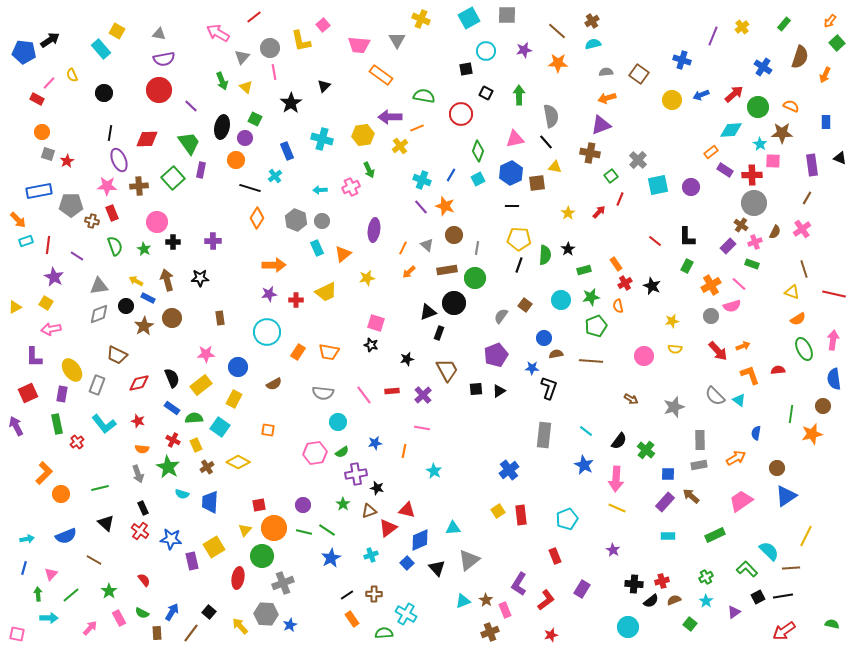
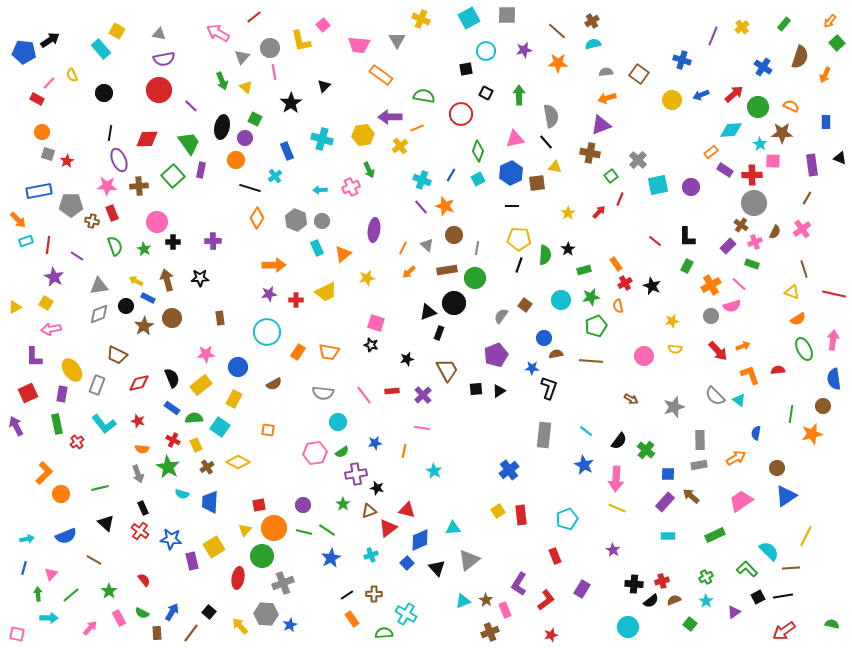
green square at (173, 178): moved 2 px up
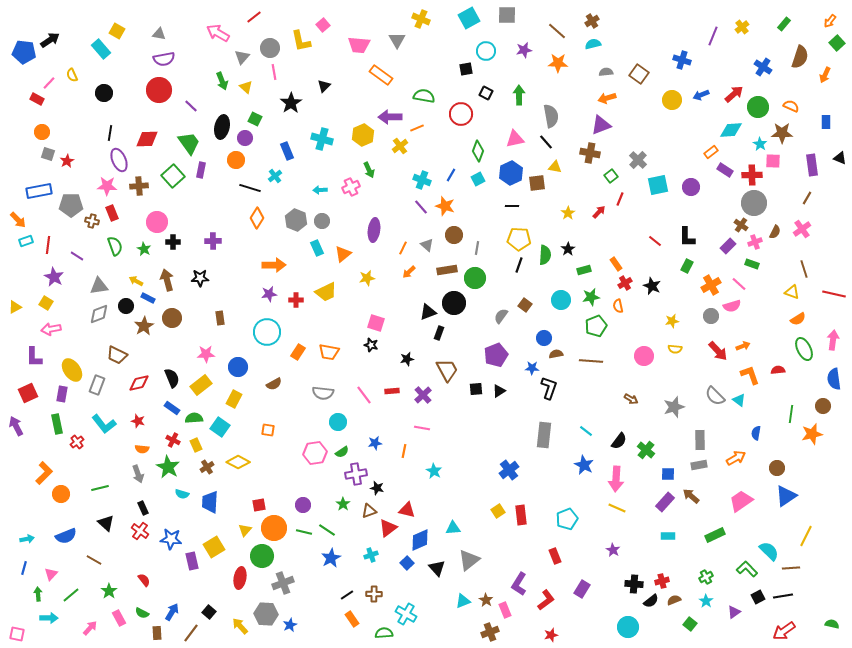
yellow hexagon at (363, 135): rotated 15 degrees counterclockwise
red ellipse at (238, 578): moved 2 px right
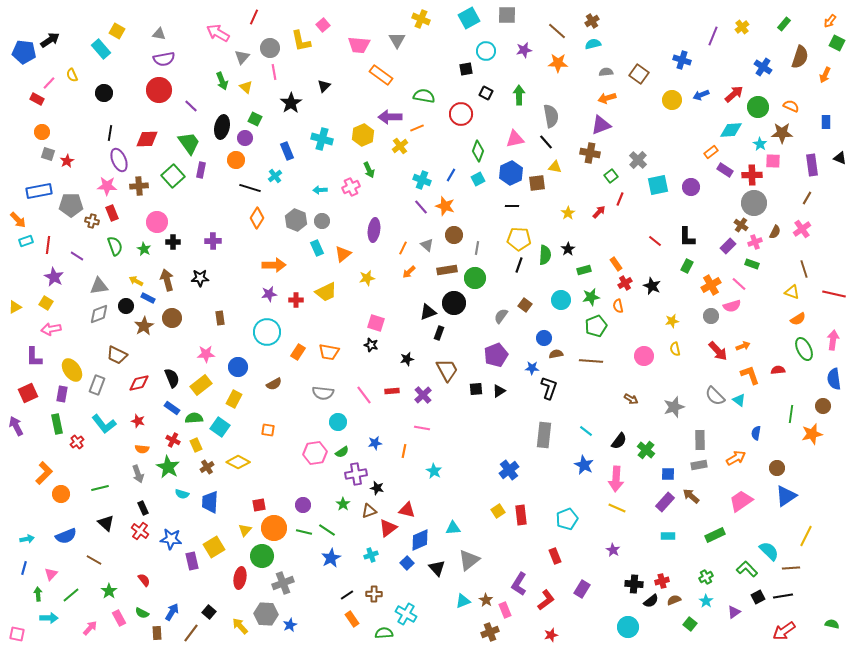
red line at (254, 17): rotated 28 degrees counterclockwise
green square at (837, 43): rotated 21 degrees counterclockwise
yellow semicircle at (675, 349): rotated 72 degrees clockwise
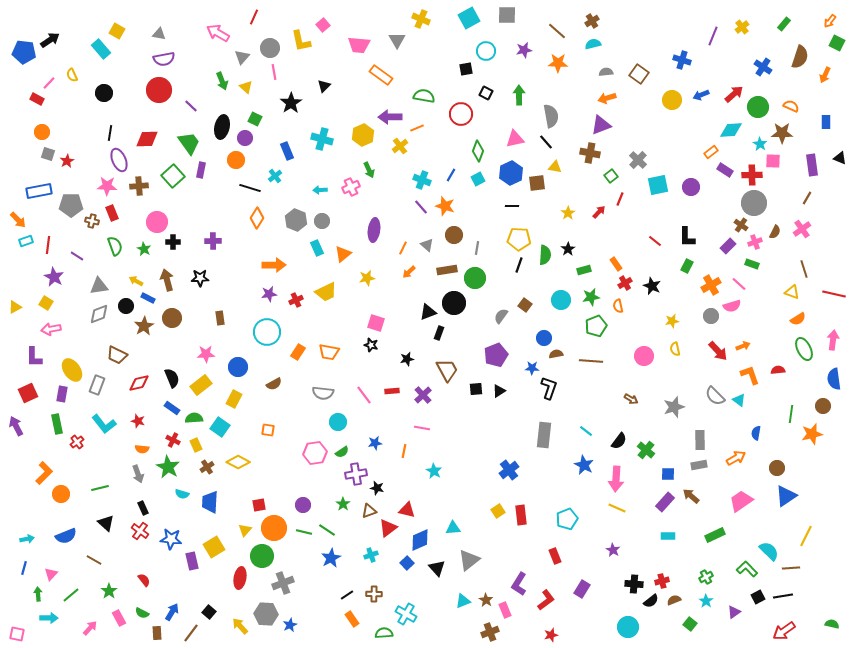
red cross at (296, 300): rotated 24 degrees counterclockwise
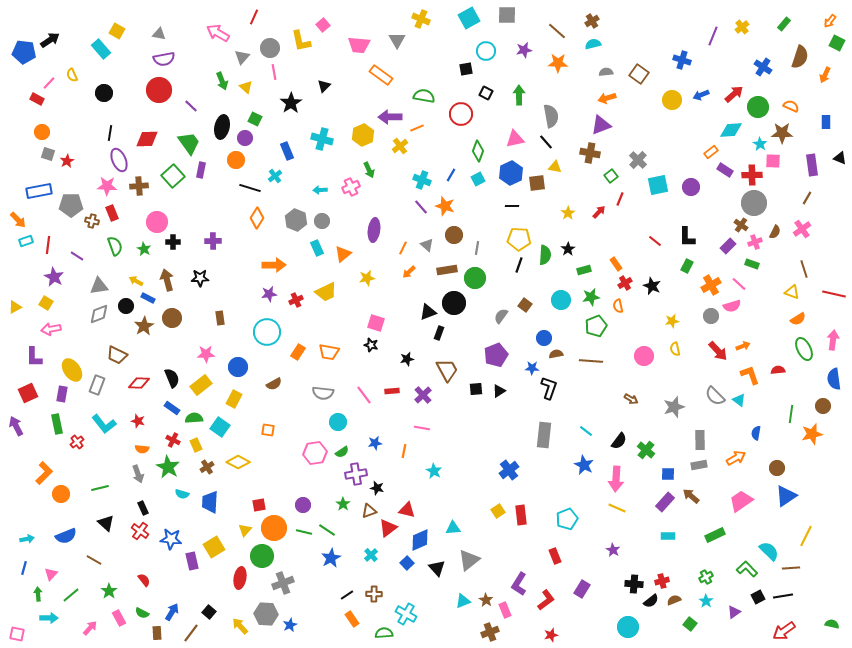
red diamond at (139, 383): rotated 15 degrees clockwise
cyan cross at (371, 555): rotated 24 degrees counterclockwise
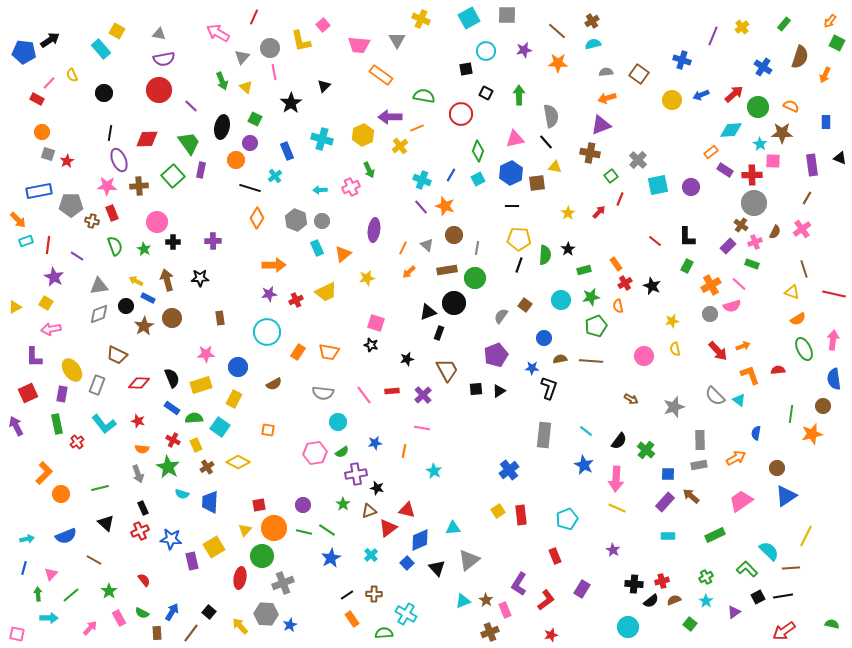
purple circle at (245, 138): moved 5 px right, 5 px down
gray circle at (711, 316): moved 1 px left, 2 px up
brown semicircle at (556, 354): moved 4 px right, 5 px down
yellow rectangle at (201, 385): rotated 20 degrees clockwise
red cross at (140, 531): rotated 30 degrees clockwise
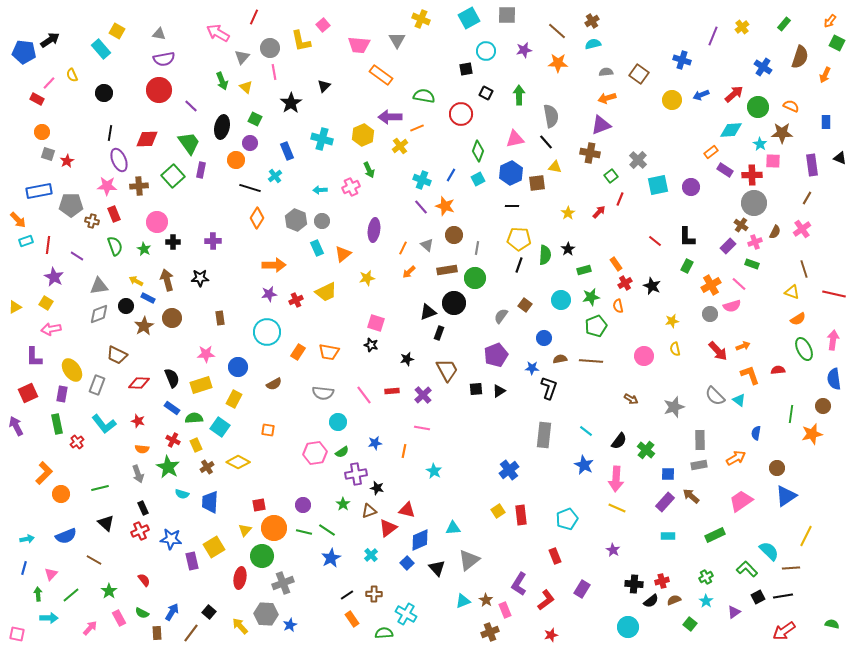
red rectangle at (112, 213): moved 2 px right, 1 px down
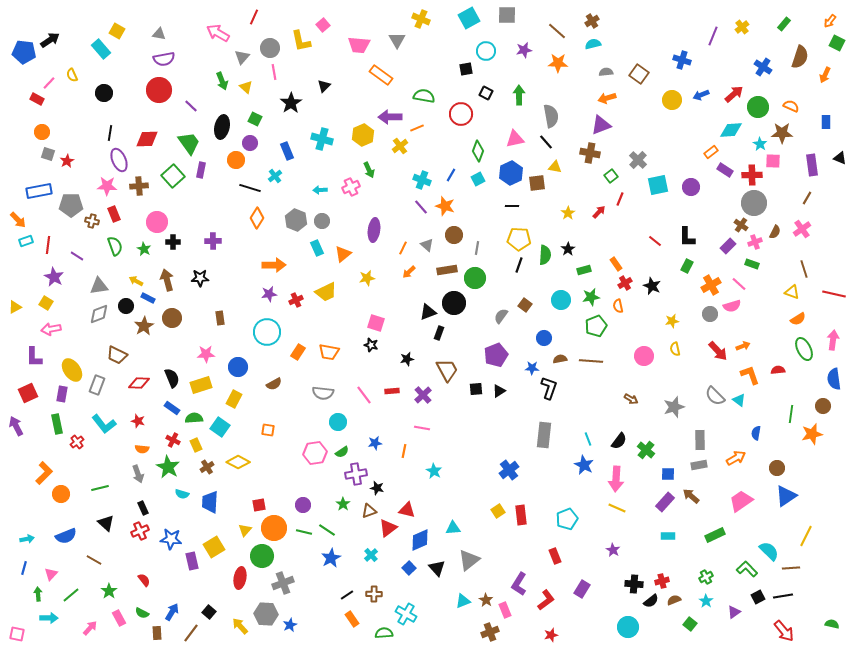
cyan line at (586, 431): moved 2 px right, 8 px down; rotated 32 degrees clockwise
blue square at (407, 563): moved 2 px right, 5 px down
red arrow at (784, 631): rotated 95 degrees counterclockwise
